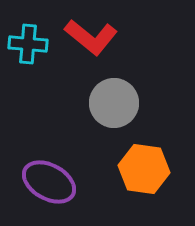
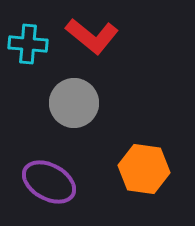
red L-shape: moved 1 px right, 1 px up
gray circle: moved 40 px left
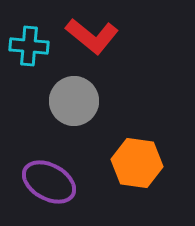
cyan cross: moved 1 px right, 2 px down
gray circle: moved 2 px up
orange hexagon: moved 7 px left, 6 px up
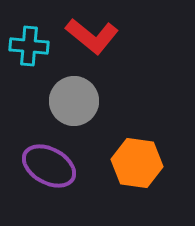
purple ellipse: moved 16 px up
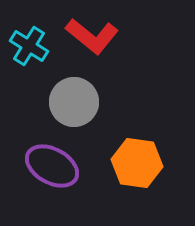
cyan cross: rotated 27 degrees clockwise
gray circle: moved 1 px down
purple ellipse: moved 3 px right
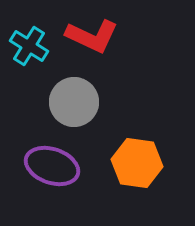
red L-shape: rotated 14 degrees counterclockwise
purple ellipse: rotated 10 degrees counterclockwise
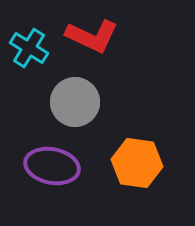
cyan cross: moved 2 px down
gray circle: moved 1 px right
purple ellipse: rotated 8 degrees counterclockwise
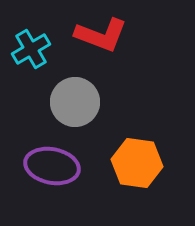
red L-shape: moved 9 px right, 1 px up; rotated 4 degrees counterclockwise
cyan cross: moved 2 px right, 1 px down; rotated 27 degrees clockwise
